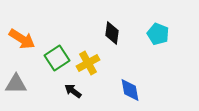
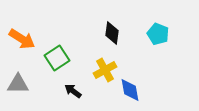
yellow cross: moved 17 px right, 7 px down
gray triangle: moved 2 px right
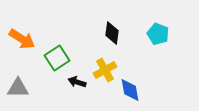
gray triangle: moved 4 px down
black arrow: moved 4 px right, 9 px up; rotated 18 degrees counterclockwise
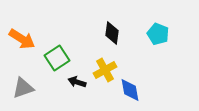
gray triangle: moved 5 px right; rotated 20 degrees counterclockwise
